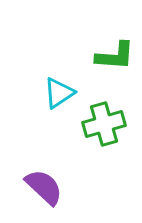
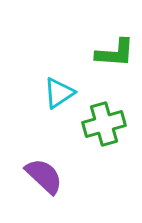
green L-shape: moved 3 px up
purple semicircle: moved 11 px up
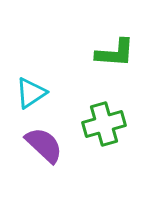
cyan triangle: moved 28 px left
purple semicircle: moved 31 px up
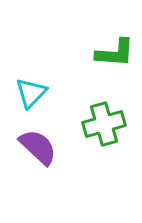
cyan triangle: rotated 12 degrees counterclockwise
purple semicircle: moved 6 px left, 2 px down
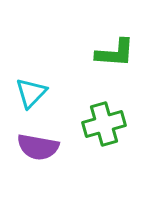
purple semicircle: rotated 147 degrees clockwise
